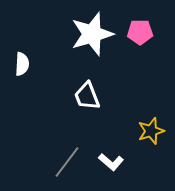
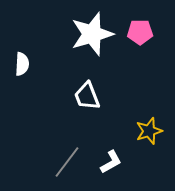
yellow star: moved 2 px left
white L-shape: rotated 70 degrees counterclockwise
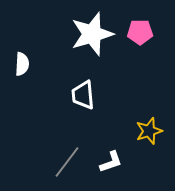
white trapezoid: moved 4 px left, 1 px up; rotated 16 degrees clockwise
white L-shape: rotated 10 degrees clockwise
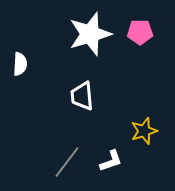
white star: moved 2 px left
white semicircle: moved 2 px left
white trapezoid: moved 1 px left, 1 px down
yellow star: moved 5 px left
white L-shape: moved 1 px up
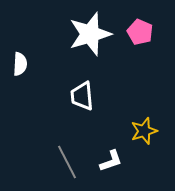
pink pentagon: rotated 25 degrees clockwise
gray line: rotated 64 degrees counterclockwise
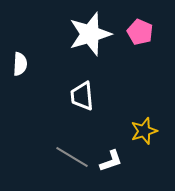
gray line: moved 5 px right, 5 px up; rotated 32 degrees counterclockwise
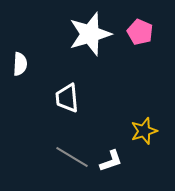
white trapezoid: moved 15 px left, 2 px down
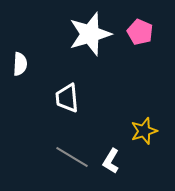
white L-shape: rotated 140 degrees clockwise
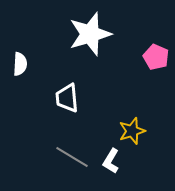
pink pentagon: moved 16 px right, 25 px down
yellow star: moved 12 px left
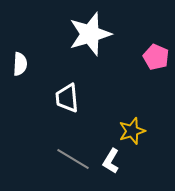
gray line: moved 1 px right, 2 px down
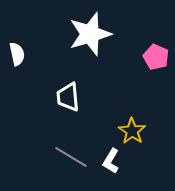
white semicircle: moved 3 px left, 10 px up; rotated 15 degrees counterclockwise
white trapezoid: moved 1 px right, 1 px up
yellow star: rotated 20 degrees counterclockwise
gray line: moved 2 px left, 2 px up
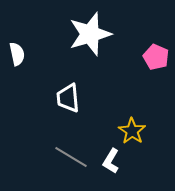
white trapezoid: moved 1 px down
